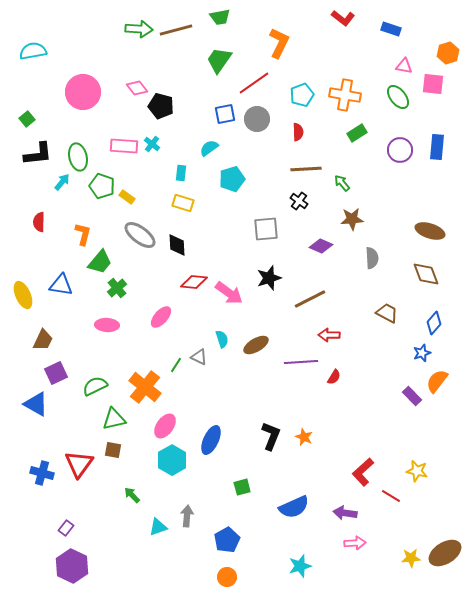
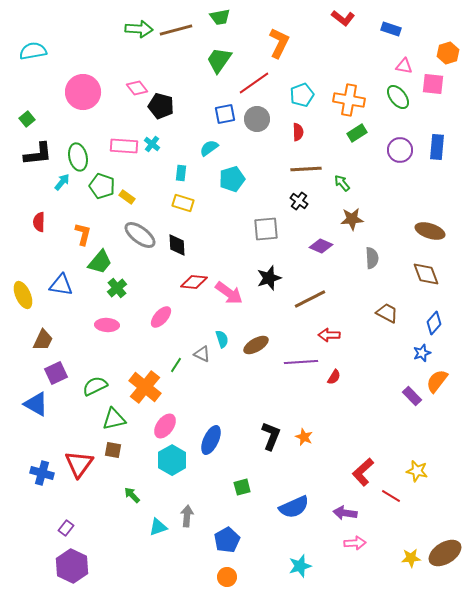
orange cross at (345, 95): moved 4 px right, 5 px down
gray triangle at (199, 357): moved 3 px right, 3 px up
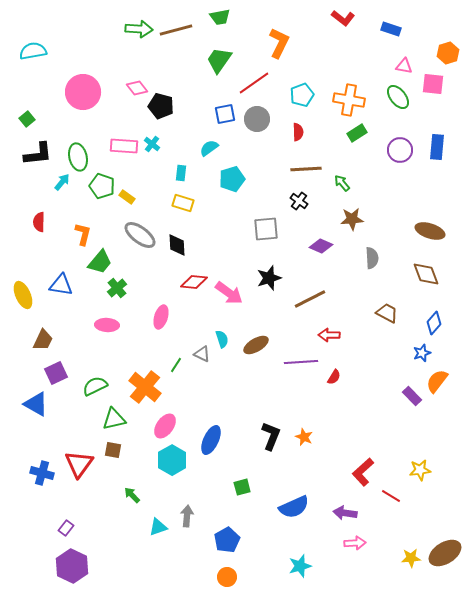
pink ellipse at (161, 317): rotated 25 degrees counterclockwise
yellow star at (417, 471): moved 3 px right, 1 px up; rotated 20 degrees counterclockwise
